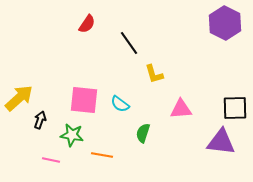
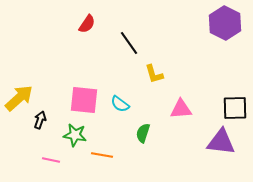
green star: moved 3 px right
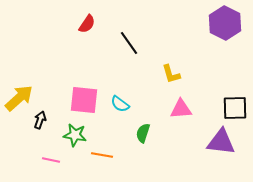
yellow L-shape: moved 17 px right
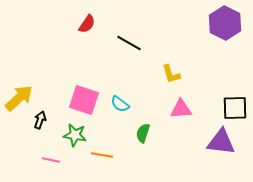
black line: rotated 25 degrees counterclockwise
pink square: rotated 12 degrees clockwise
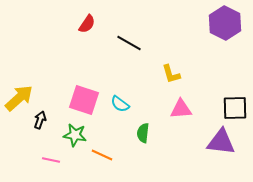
green semicircle: rotated 12 degrees counterclockwise
orange line: rotated 15 degrees clockwise
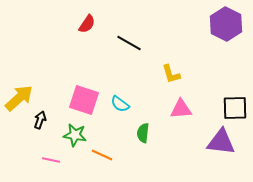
purple hexagon: moved 1 px right, 1 px down
